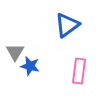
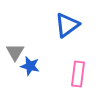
pink rectangle: moved 1 px left, 3 px down
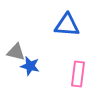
blue triangle: rotated 40 degrees clockwise
gray triangle: moved 1 px right; rotated 48 degrees counterclockwise
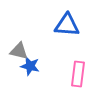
gray triangle: moved 3 px right, 1 px up
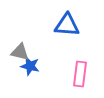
gray triangle: moved 1 px right, 1 px down
pink rectangle: moved 2 px right
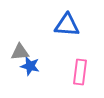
gray triangle: rotated 18 degrees counterclockwise
pink rectangle: moved 2 px up
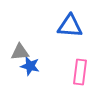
blue triangle: moved 3 px right, 1 px down
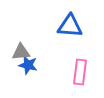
gray triangle: moved 1 px right
blue star: moved 2 px left, 1 px up
